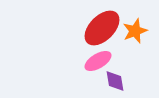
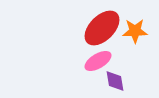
orange star: rotated 20 degrees clockwise
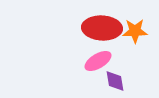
red ellipse: rotated 48 degrees clockwise
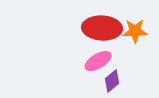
purple diamond: moved 3 px left; rotated 60 degrees clockwise
